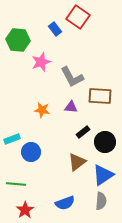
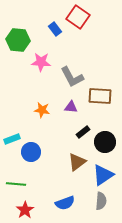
pink star: rotated 24 degrees clockwise
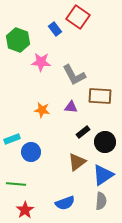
green hexagon: rotated 15 degrees clockwise
gray L-shape: moved 2 px right, 2 px up
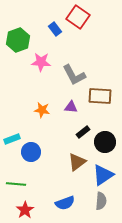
green hexagon: rotated 20 degrees clockwise
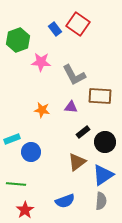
red square: moved 7 px down
blue semicircle: moved 2 px up
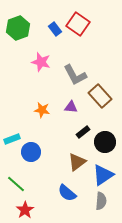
green hexagon: moved 12 px up
pink star: rotated 12 degrees clockwise
gray L-shape: moved 1 px right
brown rectangle: rotated 45 degrees clockwise
green line: rotated 36 degrees clockwise
blue semicircle: moved 2 px right, 8 px up; rotated 60 degrees clockwise
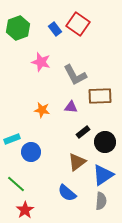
brown rectangle: rotated 50 degrees counterclockwise
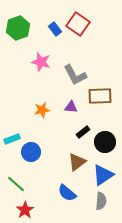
orange star: rotated 21 degrees counterclockwise
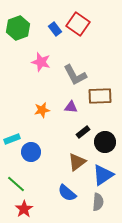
gray semicircle: moved 3 px left, 1 px down
red star: moved 1 px left, 1 px up
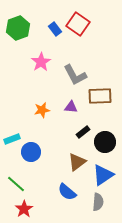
pink star: rotated 24 degrees clockwise
blue semicircle: moved 1 px up
